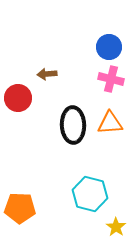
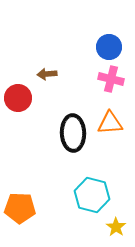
black ellipse: moved 8 px down
cyan hexagon: moved 2 px right, 1 px down
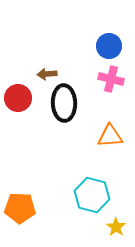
blue circle: moved 1 px up
orange triangle: moved 13 px down
black ellipse: moved 9 px left, 30 px up
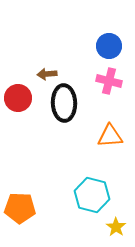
pink cross: moved 2 px left, 2 px down
